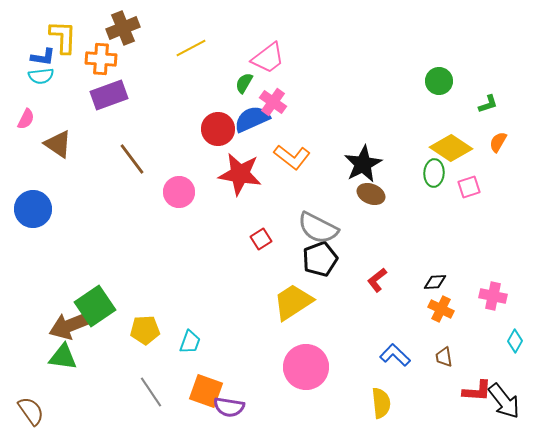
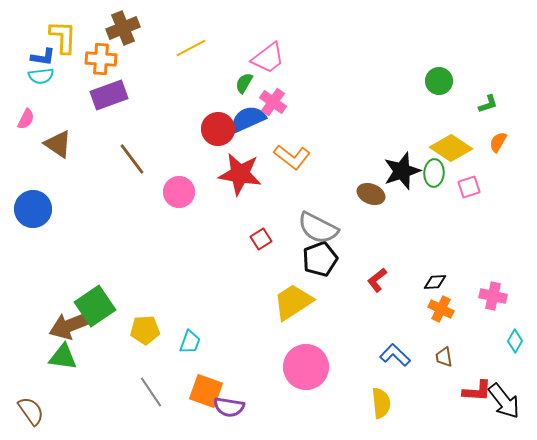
blue semicircle at (252, 119): moved 4 px left
black star at (363, 164): moved 39 px right, 7 px down; rotated 9 degrees clockwise
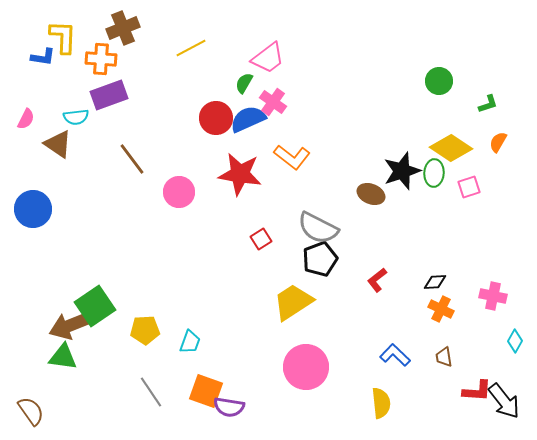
cyan semicircle at (41, 76): moved 35 px right, 41 px down
red circle at (218, 129): moved 2 px left, 11 px up
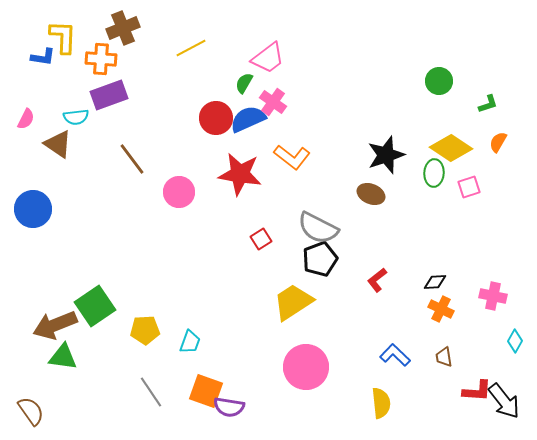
black star at (402, 171): moved 16 px left, 16 px up
brown arrow at (71, 325): moved 16 px left
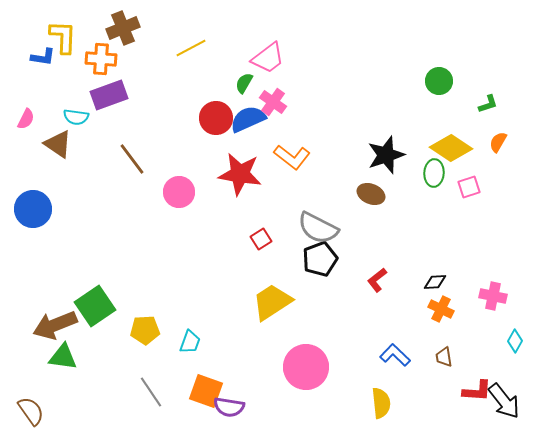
cyan semicircle at (76, 117): rotated 15 degrees clockwise
yellow trapezoid at (293, 302): moved 21 px left
